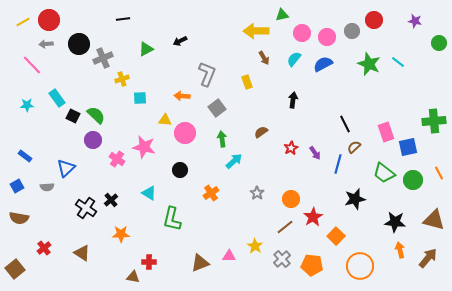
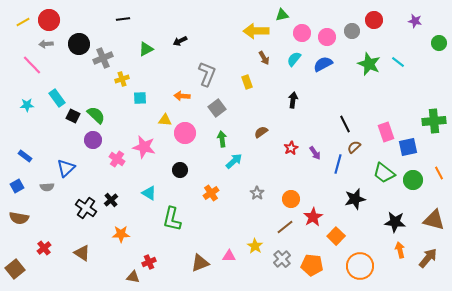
red cross at (149, 262): rotated 24 degrees counterclockwise
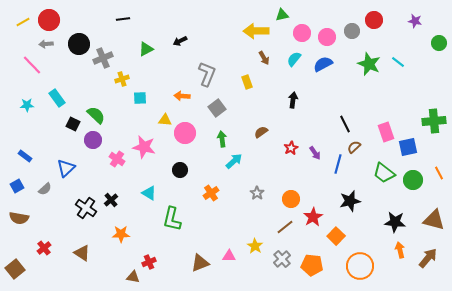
black square at (73, 116): moved 8 px down
gray semicircle at (47, 187): moved 2 px left, 2 px down; rotated 40 degrees counterclockwise
black star at (355, 199): moved 5 px left, 2 px down
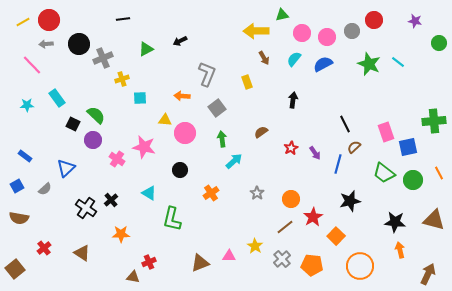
brown arrow at (428, 258): moved 16 px down; rotated 15 degrees counterclockwise
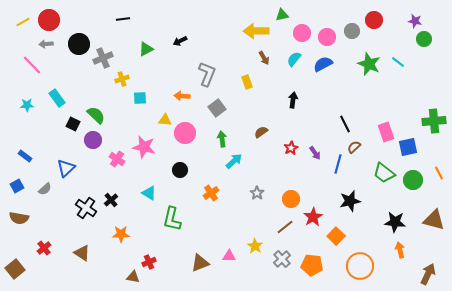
green circle at (439, 43): moved 15 px left, 4 px up
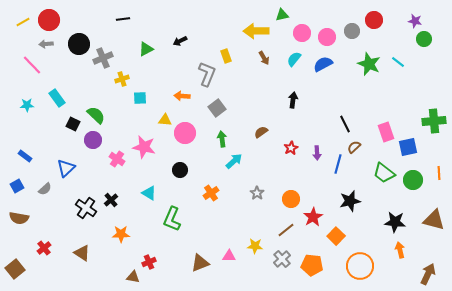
yellow rectangle at (247, 82): moved 21 px left, 26 px up
purple arrow at (315, 153): moved 2 px right; rotated 32 degrees clockwise
orange line at (439, 173): rotated 24 degrees clockwise
green L-shape at (172, 219): rotated 10 degrees clockwise
brown line at (285, 227): moved 1 px right, 3 px down
yellow star at (255, 246): rotated 28 degrees counterclockwise
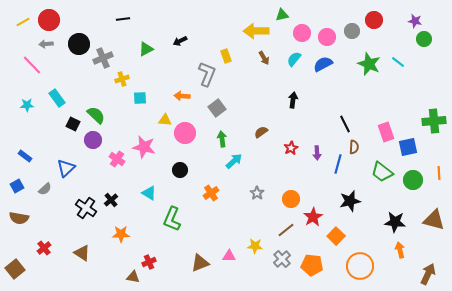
brown semicircle at (354, 147): rotated 136 degrees clockwise
green trapezoid at (384, 173): moved 2 px left, 1 px up
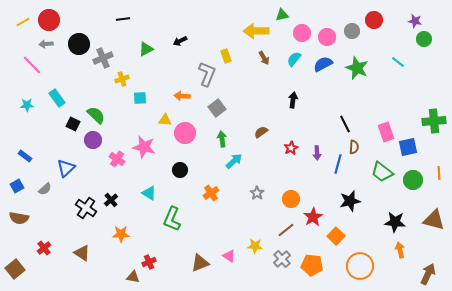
green star at (369, 64): moved 12 px left, 4 px down
pink triangle at (229, 256): rotated 32 degrees clockwise
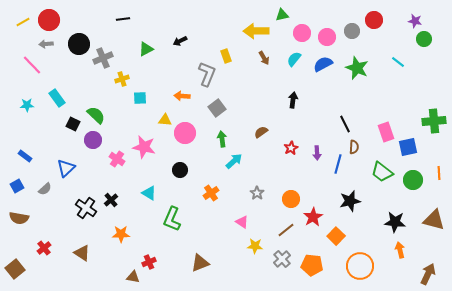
pink triangle at (229, 256): moved 13 px right, 34 px up
